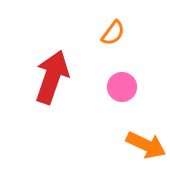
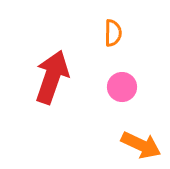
orange semicircle: rotated 36 degrees counterclockwise
orange arrow: moved 5 px left
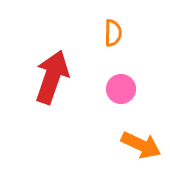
pink circle: moved 1 px left, 2 px down
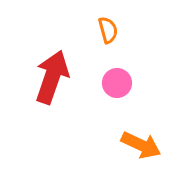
orange semicircle: moved 5 px left, 3 px up; rotated 16 degrees counterclockwise
pink circle: moved 4 px left, 6 px up
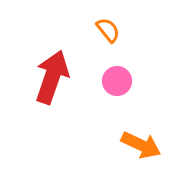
orange semicircle: rotated 24 degrees counterclockwise
pink circle: moved 2 px up
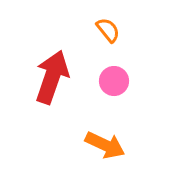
pink circle: moved 3 px left
orange arrow: moved 36 px left
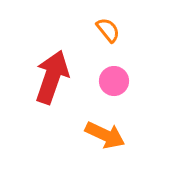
orange arrow: moved 10 px up
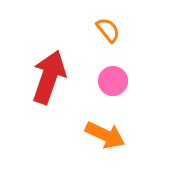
red arrow: moved 3 px left
pink circle: moved 1 px left
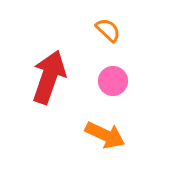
orange semicircle: rotated 8 degrees counterclockwise
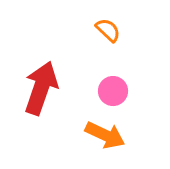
red arrow: moved 8 px left, 11 px down
pink circle: moved 10 px down
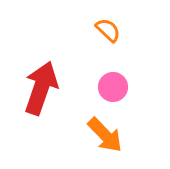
pink circle: moved 4 px up
orange arrow: rotated 21 degrees clockwise
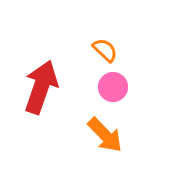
orange semicircle: moved 3 px left, 20 px down
red arrow: moved 1 px up
